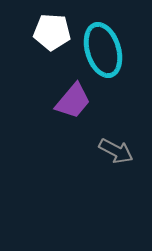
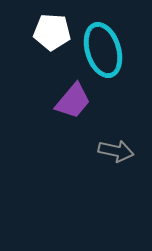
gray arrow: rotated 16 degrees counterclockwise
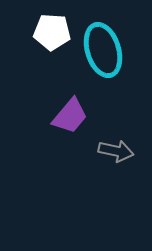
purple trapezoid: moved 3 px left, 15 px down
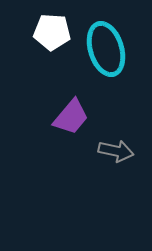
cyan ellipse: moved 3 px right, 1 px up
purple trapezoid: moved 1 px right, 1 px down
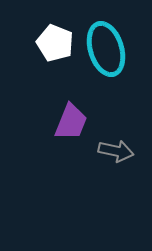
white pentagon: moved 3 px right, 11 px down; rotated 18 degrees clockwise
purple trapezoid: moved 5 px down; rotated 18 degrees counterclockwise
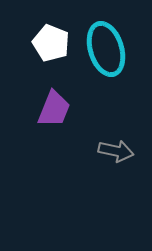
white pentagon: moved 4 px left
purple trapezoid: moved 17 px left, 13 px up
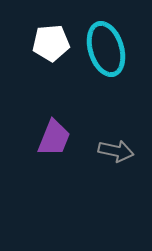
white pentagon: rotated 27 degrees counterclockwise
purple trapezoid: moved 29 px down
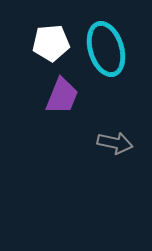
purple trapezoid: moved 8 px right, 42 px up
gray arrow: moved 1 px left, 8 px up
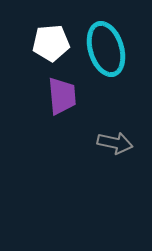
purple trapezoid: rotated 27 degrees counterclockwise
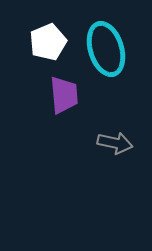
white pentagon: moved 3 px left, 1 px up; rotated 18 degrees counterclockwise
purple trapezoid: moved 2 px right, 1 px up
